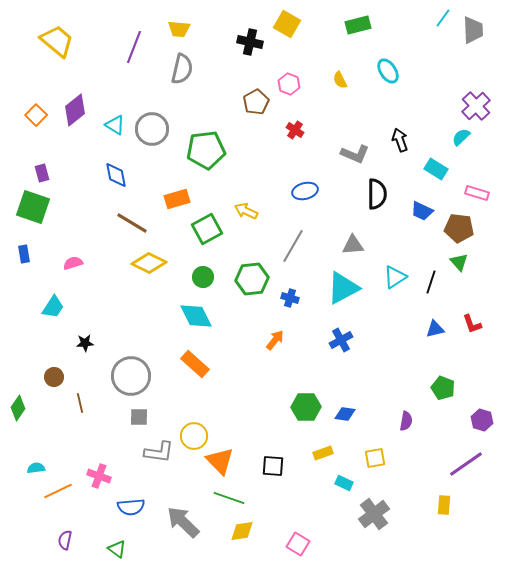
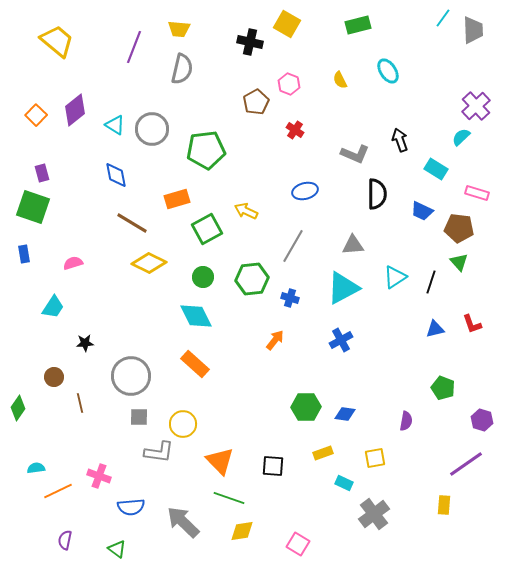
yellow circle at (194, 436): moved 11 px left, 12 px up
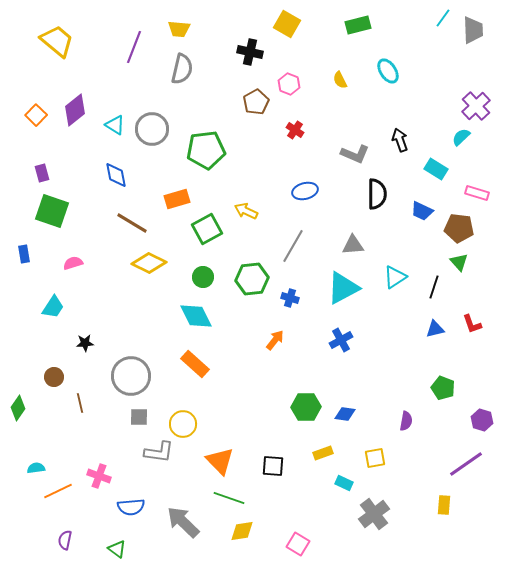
black cross at (250, 42): moved 10 px down
green square at (33, 207): moved 19 px right, 4 px down
black line at (431, 282): moved 3 px right, 5 px down
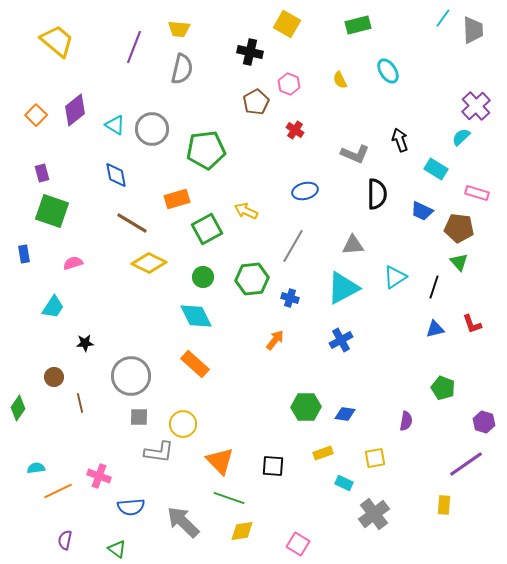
purple hexagon at (482, 420): moved 2 px right, 2 px down
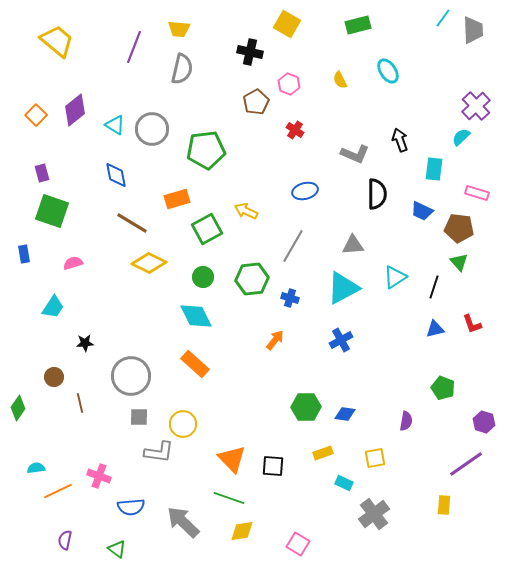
cyan rectangle at (436, 169): moved 2 px left; rotated 65 degrees clockwise
orange triangle at (220, 461): moved 12 px right, 2 px up
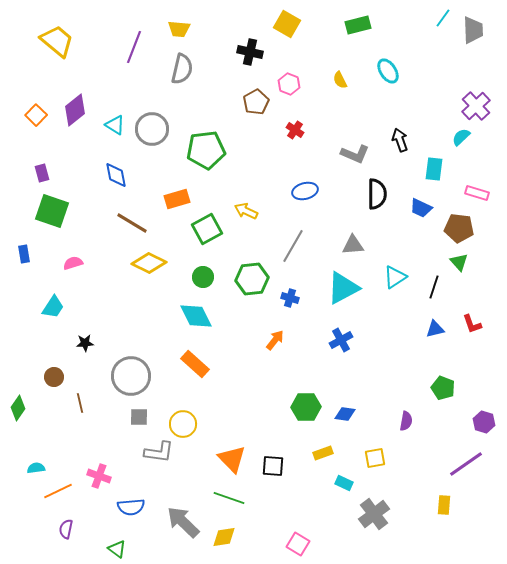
blue trapezoid at (422, 211): moved 1 px left, 3 px up
yellow diamond at (242, 531): moved 18 px left, 6 px down
purple semicircle at (65, 540): moved 1 px right, 11 px up
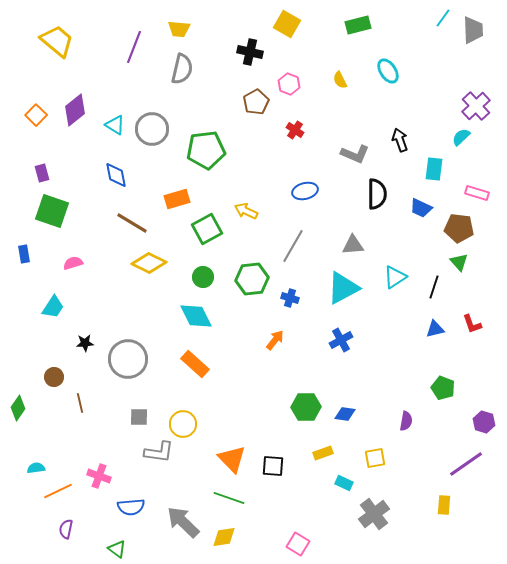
gray circle at (131, 376): moved 3 px left, 17 px up
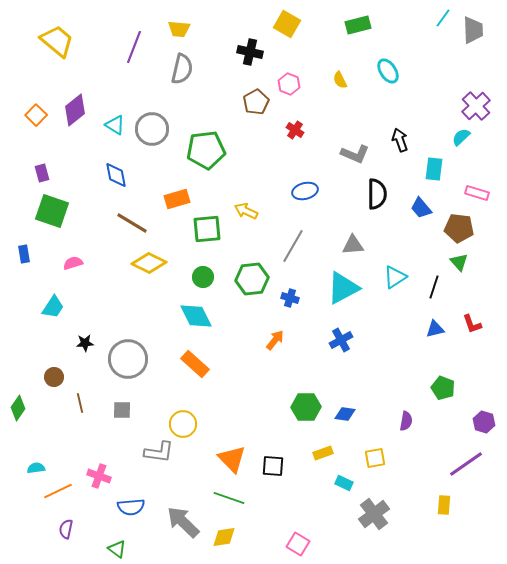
blue trapezoid at (421, 208): rotated 25 degrees clockwise
green square at (207, 229): rotated 24 degrees clockwise
gray square at (139, 417): moved 17 px left, 7 px up
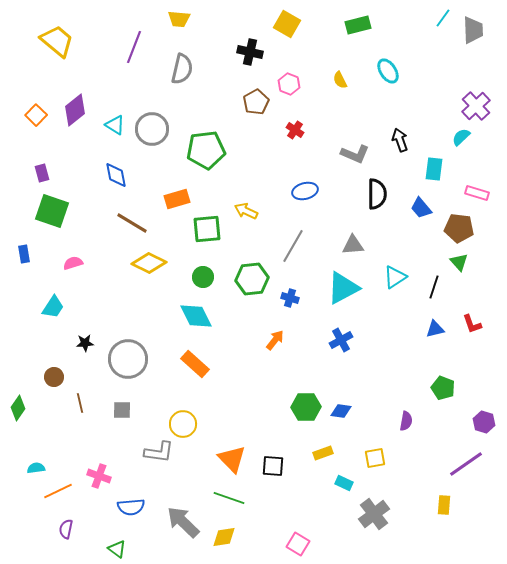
yellow trapezoid at (179, 29): moved 10 px up
blue diamond at (345, 414): moved 4 px left, 3 px up
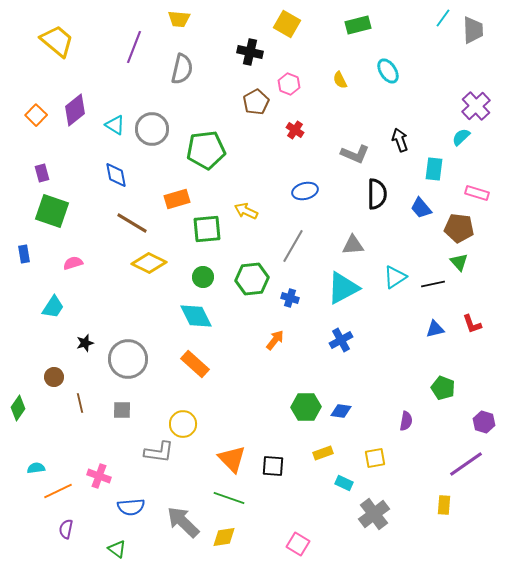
black line at (434, 287): moved 1 px left, 3 px up; rotated 60 degrees clockwise
black star at (85, 343): rotated 12 degrees counterclockwise
